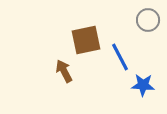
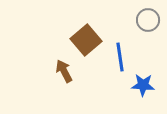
brown square: rotated 28 degrees counterclockwise
blue line: rotated 20 degrees clockwise
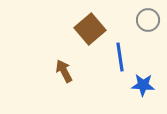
brown square: moved 4 px right, 11 px up
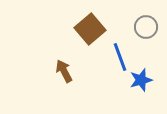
gray circle: moved 2 px left, 7 px down
blue line: rotated 12 degrees counterclockwise
blue star: moved 2 px left, 5 px up; rotated 20 degrees counterclockwise
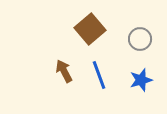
gray circle: moved 6 px left, 12 px down
blue line: moved 21 px left, 18 px down
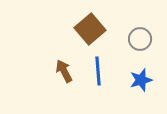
blue line: moved 1 px left, 4 px up; rotated 16 degrees clockwise
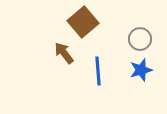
brown square: moved 7 px left, 7 px up
brown arrow: moved 18 px up; rotated 10 degrees counterclockwise
blue star: moved 10 px up
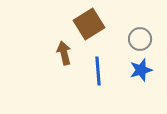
brown square: moved 6 px right, 2 px down; rotated 8 degrees clockwise
brown arrow: rotated 25 degrees clockwise
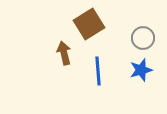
gray circle: moved 3 px right, 1 px up
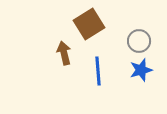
gray circle: moved 4 px left, 3 px down
